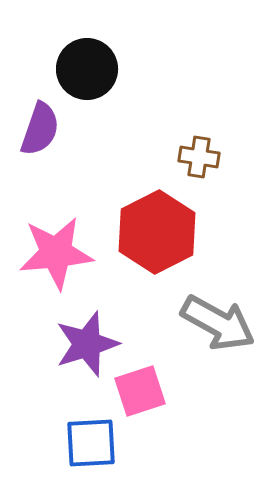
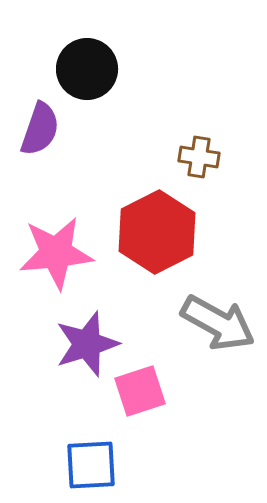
blue square: moved 22 px down
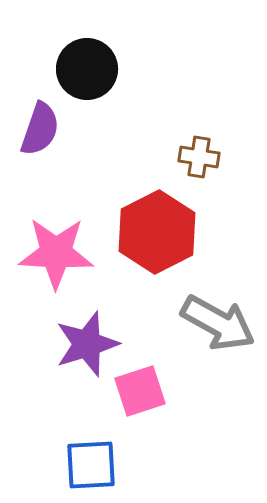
pink star: rotated 8 degrees clockwise
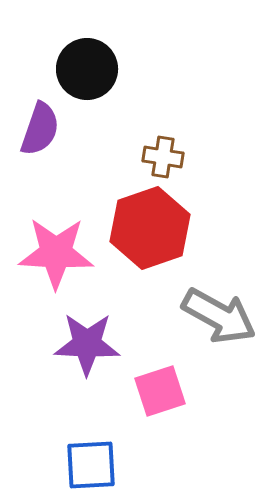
brown cross: moved 36 px left
red hexagon: moved 7 px left, 4 px up; rotated 8 degrees clockwise
gray arrow: moved 1 px right, 7 px up
purple star: rotated 20 degrees clockwise
pink square: moved 20 px right
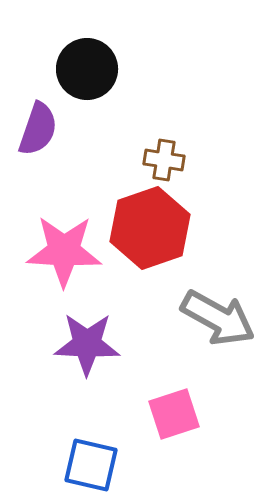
purple semicircle: moved 2 px left
brown cross: moved 1 px right, 3 px down
pink star: moved 8 px right, 2 px up
gray arrow: moved 1 px left, 2 px down
pink square: moved 14 px right, 23 px down
blue square: rotated 16 degrees clockwise
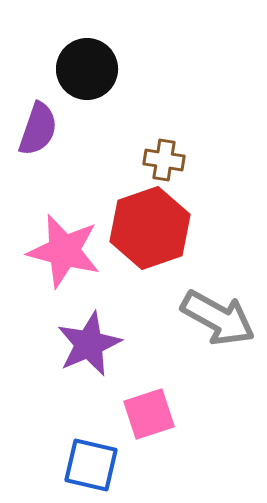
pink star: rotated 12 degrees clockwise
purple star: moved 2 px right; rotated 26 degrees counterclockwise
pink square: moved 25 px left
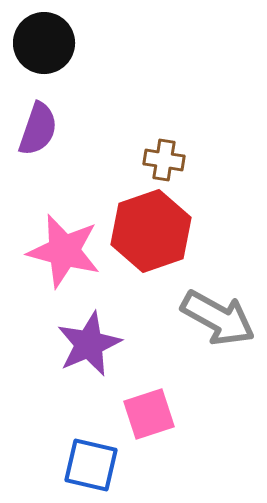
black circle: moved 43 px left, 26 px up
red hexagon: moved 1 px right, 3 px down
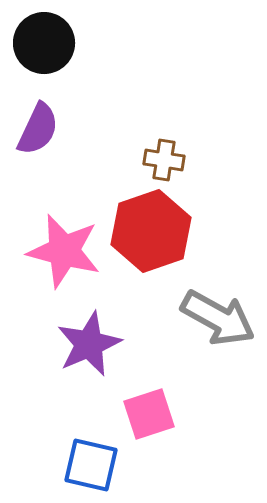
purple semicircle: rotated 6 degrees clockwise
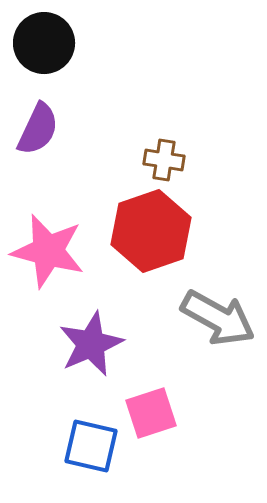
pink star: moved 16 px left
purple star: moved 2 px right
pink square: moved 2 px right, 1 px up
blue square: moved 19 px up
